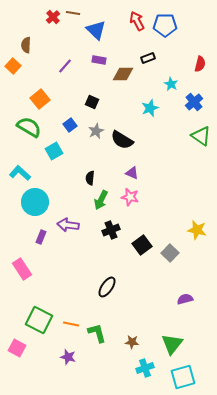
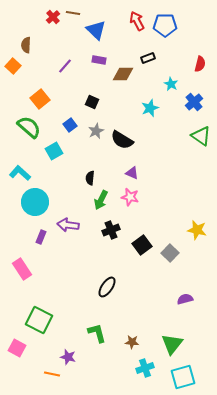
green semicircle at (29, 127): rotated 10 degrees clockwise
orange line at (71, 324): moved 19 px left, 50 px down
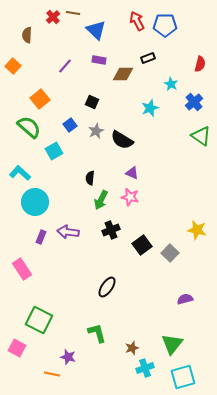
brown semicircle at (26, 45): moved 1 px right, 10 px up
purple arrow at (68, 225): moved 7 px down
brown star at (132, 342): moved 6 px down; rotated 24 degrees counterclockwise
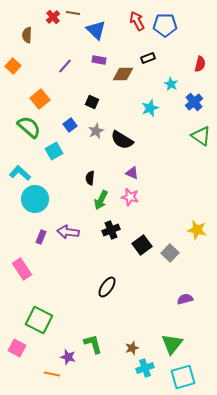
cyan circle at (35, 202): moved 3 px up
green L-shape at (97, 333): moved 4 px left, 11 px down
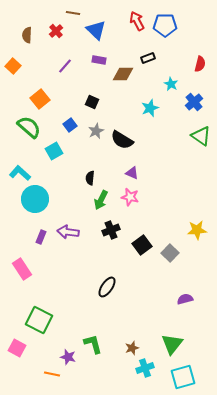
red cross at (53, 17): moved 3 px right, 14 px down
yellow star at (197, 230): rotated 18 degrees counterclockwise
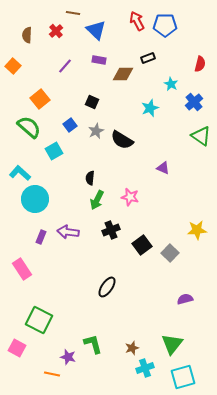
purple triangle at (132, 173): moved 31 px right, 5 px up
green arrow at (101, 200): moved 4 px left
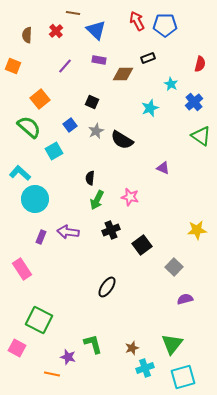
orange square at (13, 66): rotated 21 degrees counterclockwise
gray square at (170, 253): moved 4 px right, 14 px down
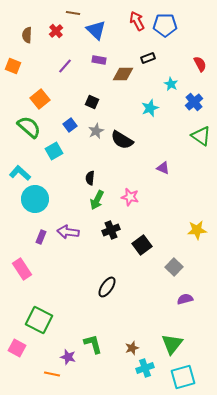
red semicircle at (200, 64): rotated 42 degrees counterclockwise
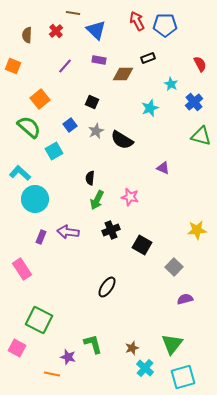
green triangle at (201, 136): rotated 20 degrees counterclockwise
black square at (142, 245): rotated 24 degrees counterclockwise
cyan cross at (145, 368): rotated 30 degrees counterclockwise
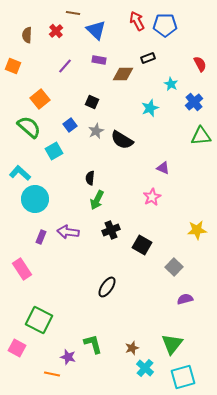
green triangle at (201, 136): rotated 20 degrees counterclockwise
pink star at (130, 197): moved 22 px right; rotated 30 degrees clockwise
